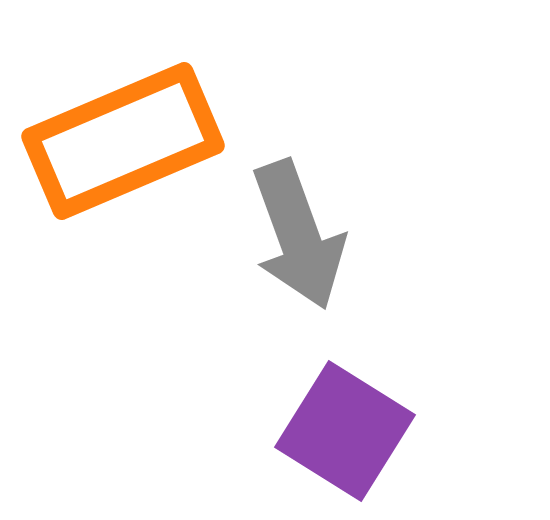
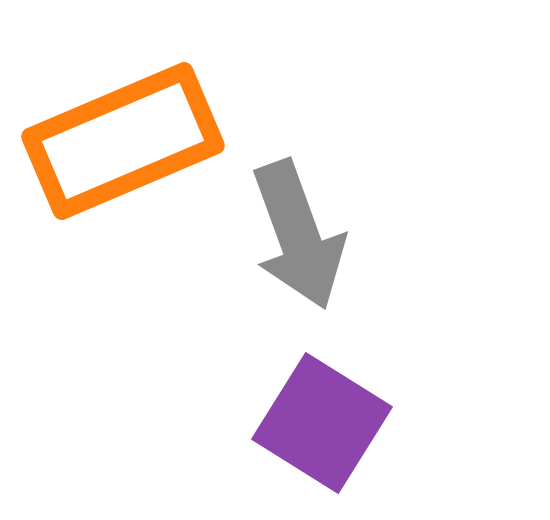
purple square: moved 23 px left, 8 px up
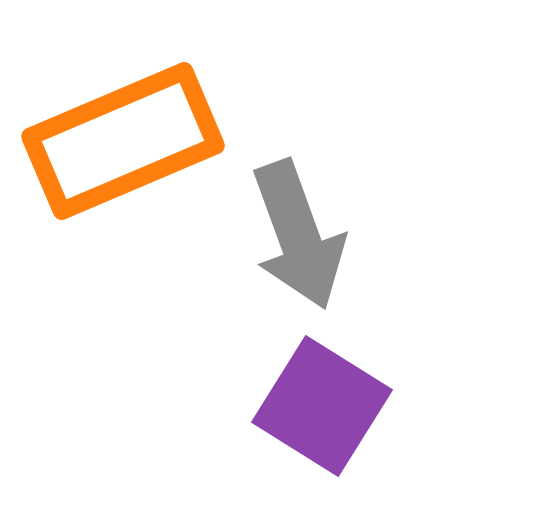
purple square: moved 17 px up
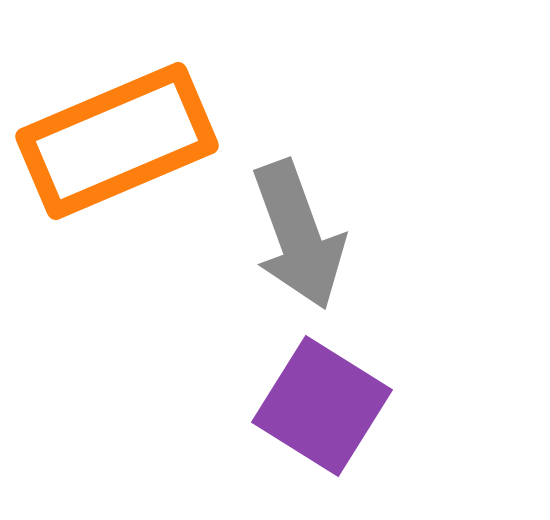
orange rectangle: moved 6 px left
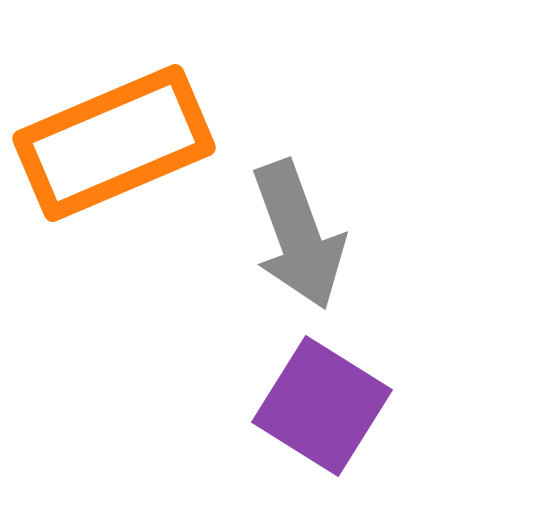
orange rectangle: moved 3 px left, 2 px down
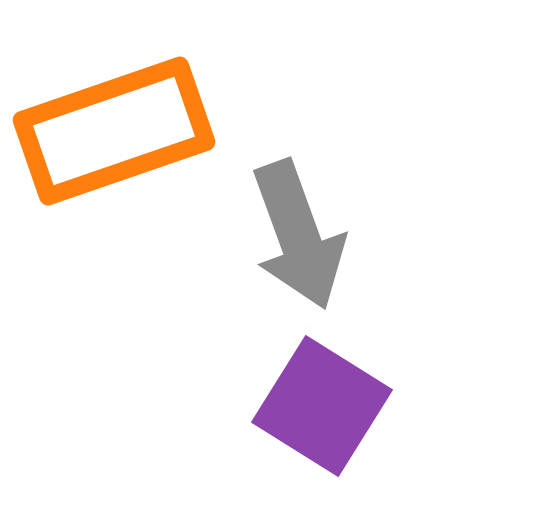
orange rectangle: moved 12 px up; rotated 4 degrees clockwise
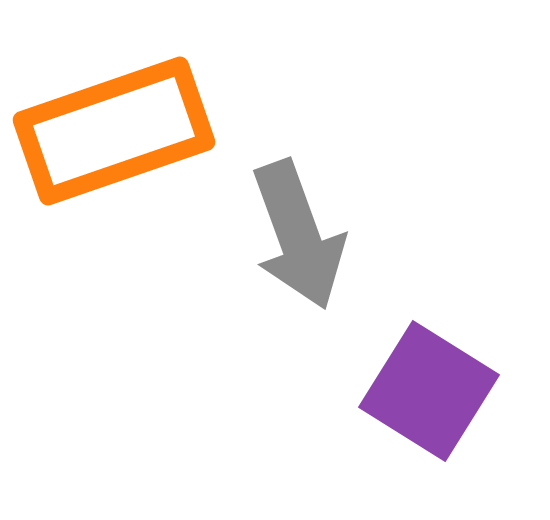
purple square: moved 107 px right, 15 px up
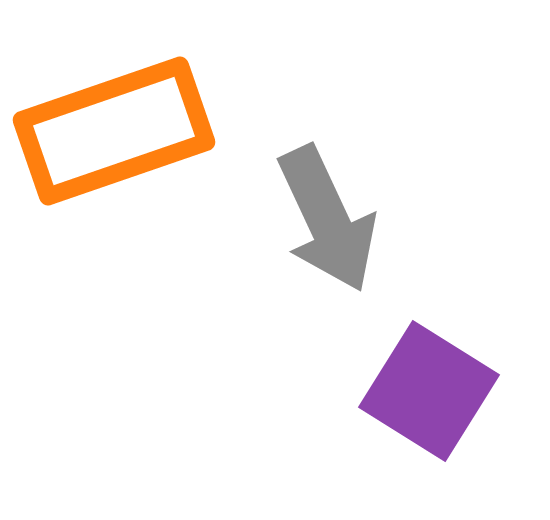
gray arrow: moved 29 px right, 16 px up; rotated 5 degrees counterclockwise
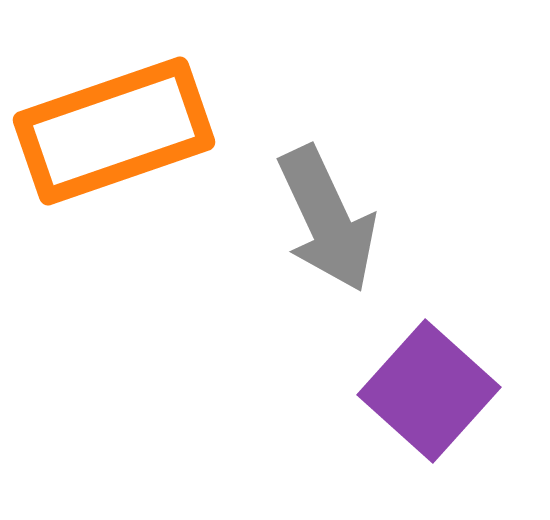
purple square: rotated 10 degrees clockwise
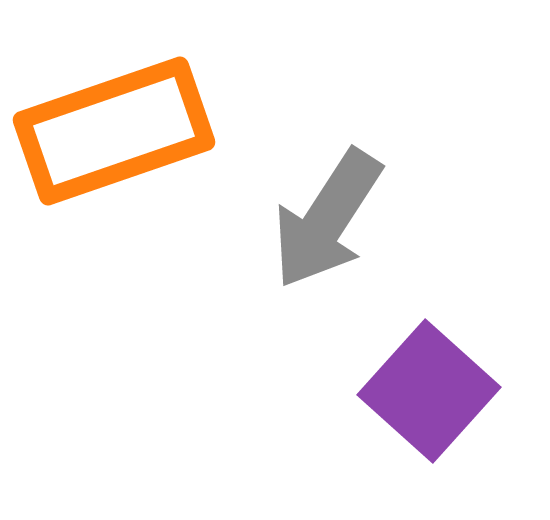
gray arrow: rotated 58 degrees clockwise
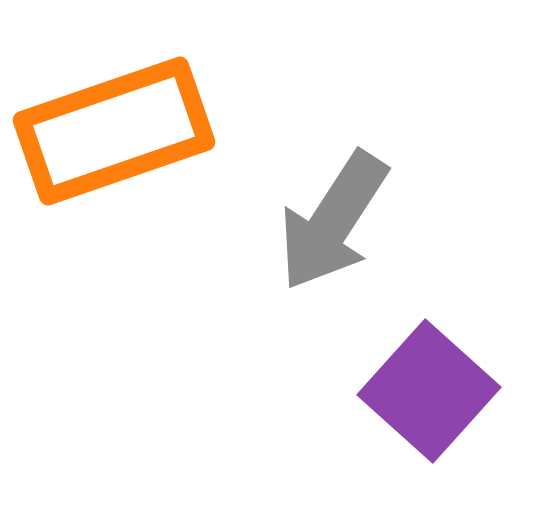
gray arrow: moved 6 px right, 2 px down
